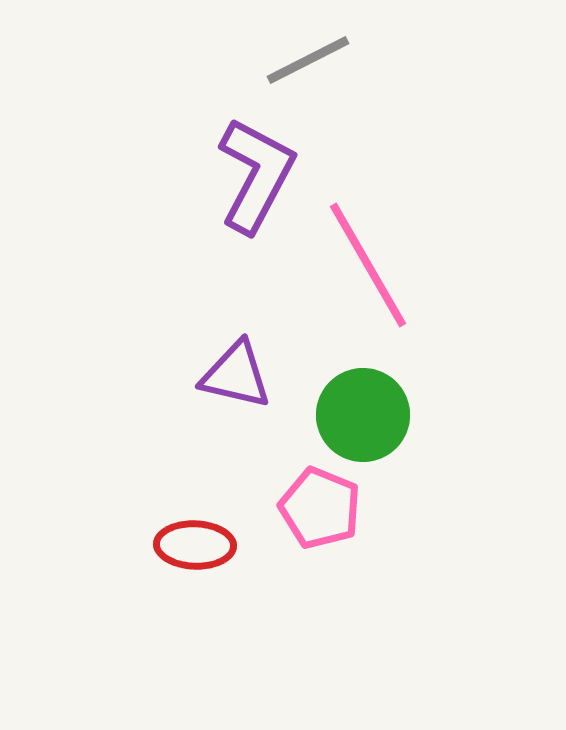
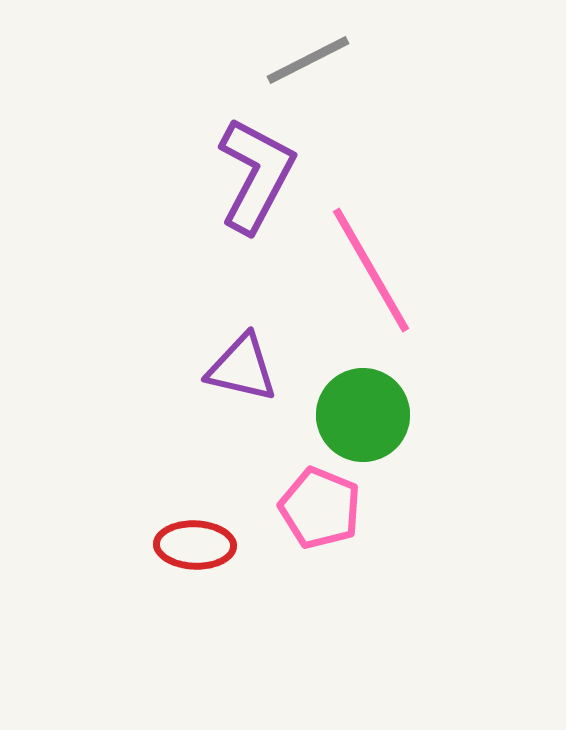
pink line: moved 3 px right, 5 px down
purple triangle: moved 6 px right, 7 px up
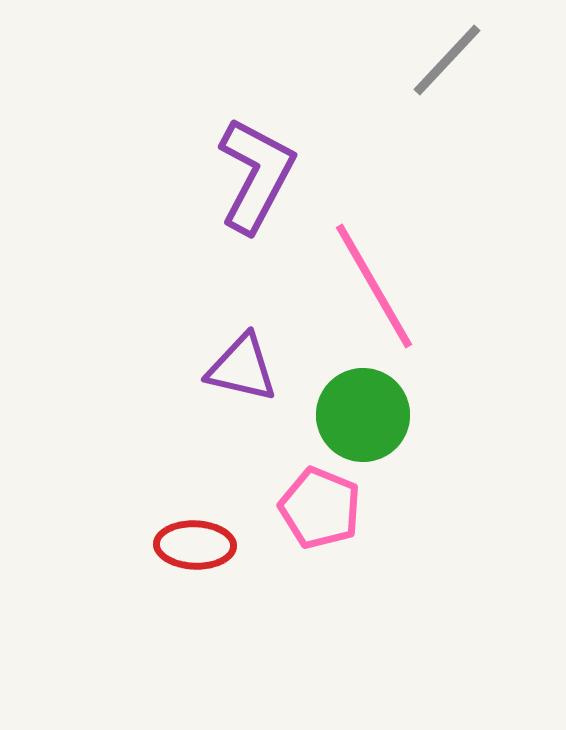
gray line: moved 139 px right; rotated 20 degrees counterclockwise
pink line: moved 3 px right, 16 px down
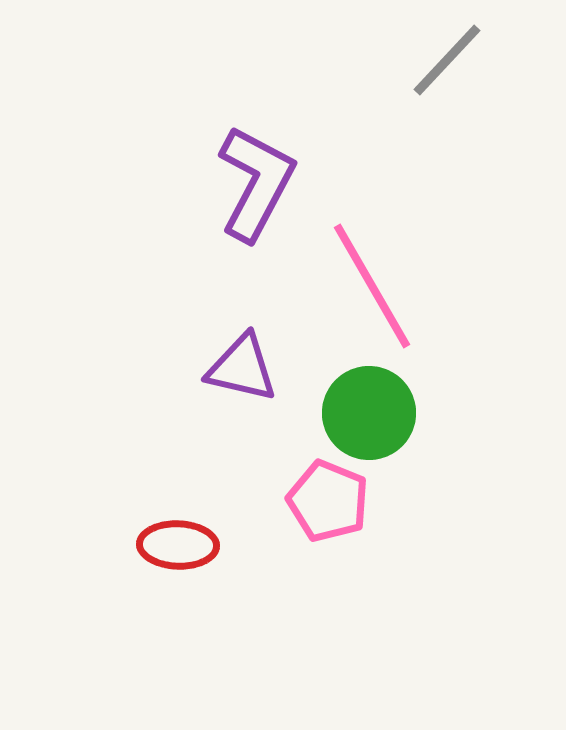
purple L-shape: moved 8 px down
pink line: moved 2 px left
green circle: moved 6 px right, 2 px up
pink pentagon: moved 8 px right, 7 px up
red ellipse: moved 17 px left
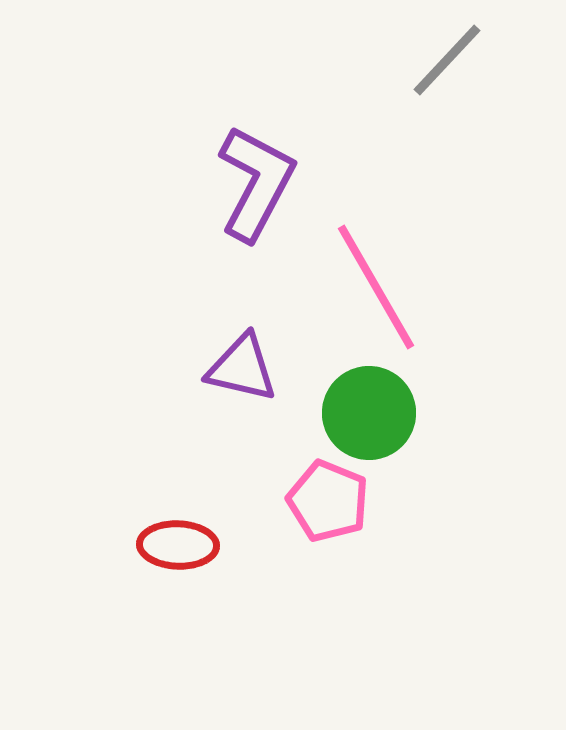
pink line: moved 4 px right, 1 px down
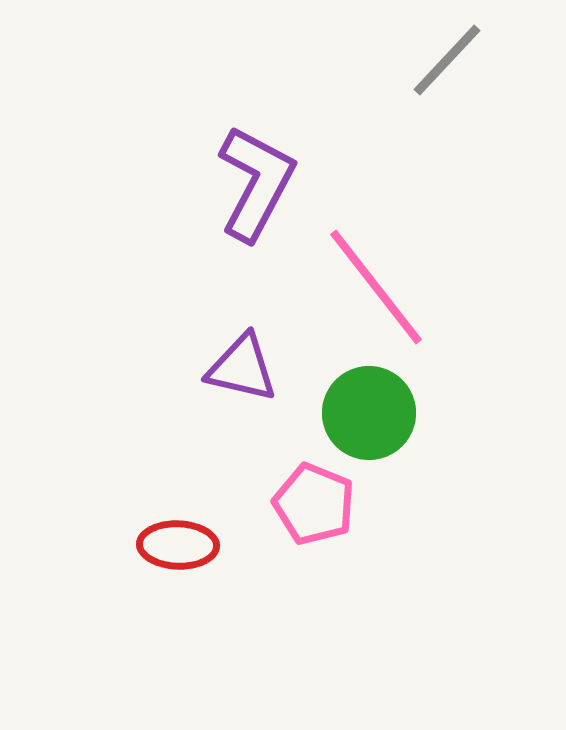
pink line: rotated 8 degrees counterclockwise
pink pentagon: moved 14 px left, 3 px down
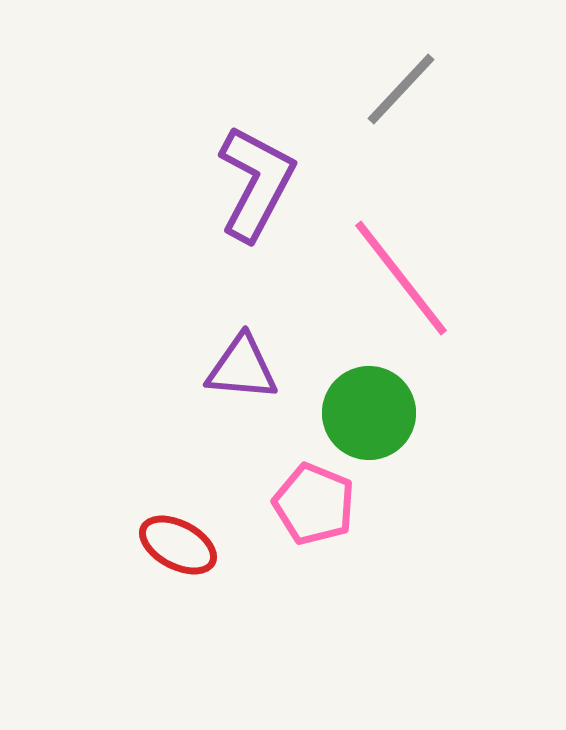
gray line: moved 46 px left, 29 px down
pink line: moved 25 px right, 9 px up
purple triangle: rotated 8 degrees counterclockwise
red ellipse: rotated 26 degrees clockwise
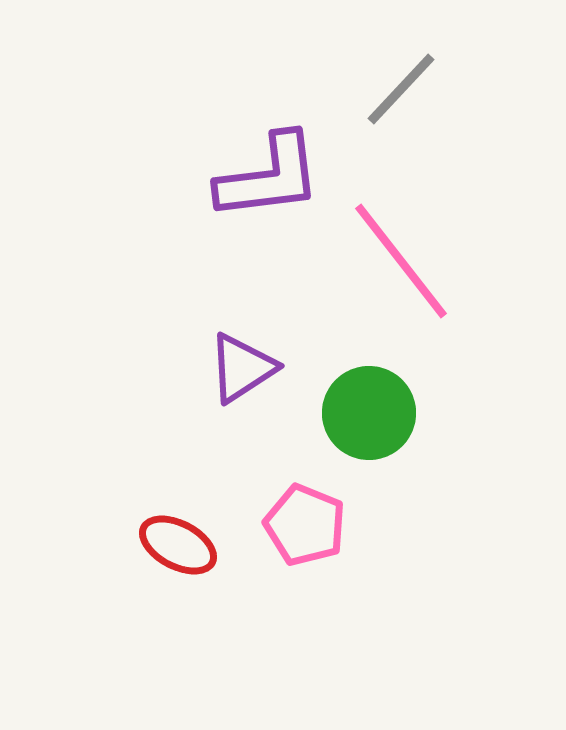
purple L-shape: moved 13 px right, 6 px up; rotated 55 degrees clockwise
pink line: moved 17 px up
purple triangle: rotated 38 degrees counterclockwise
pink pentagon: moved 9 px left, 21 px down
